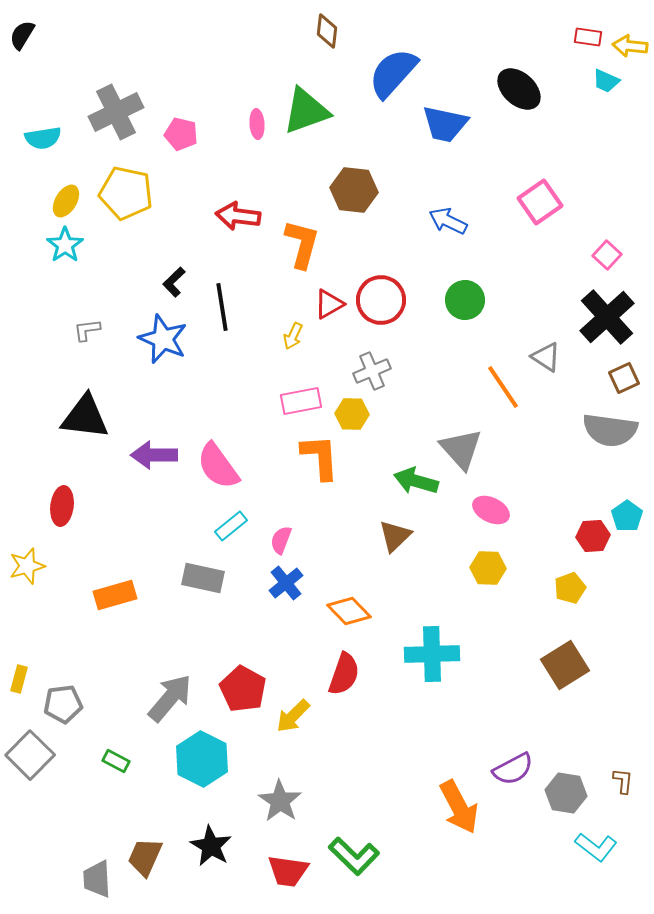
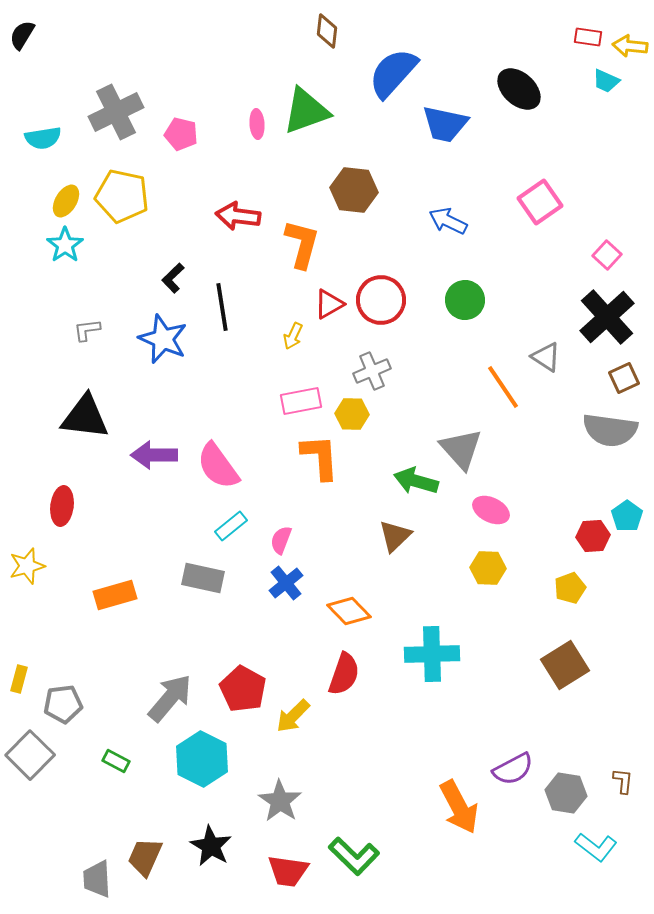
yellow pentagon at (126, 193): moved 4 px left, 3 px down
black L-shape at (174, 282): moved 1 px left, 4 px up
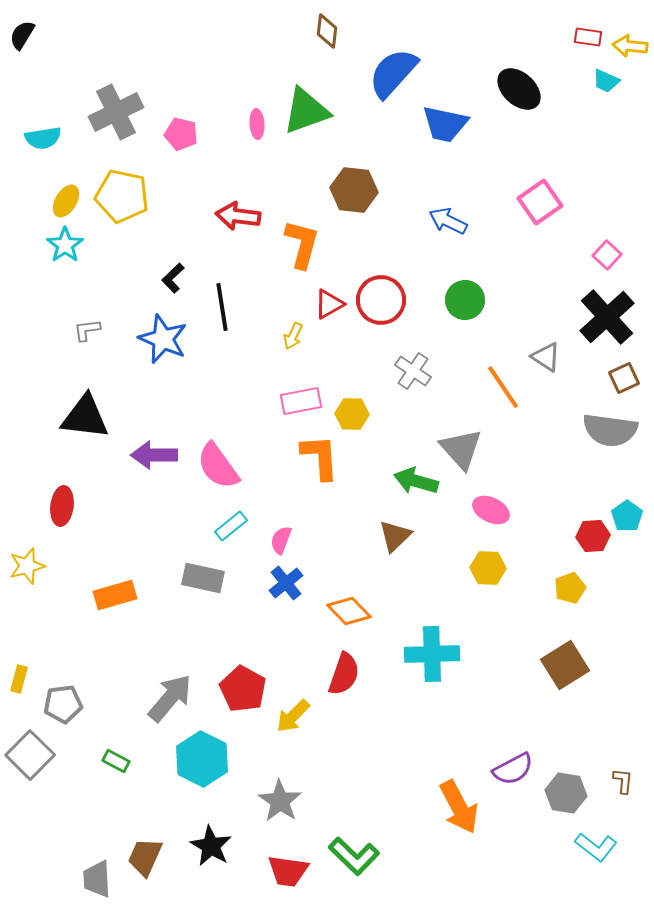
gray cross at (372, 371): moved 41 px right; rotated 33 degrees counterclockwise
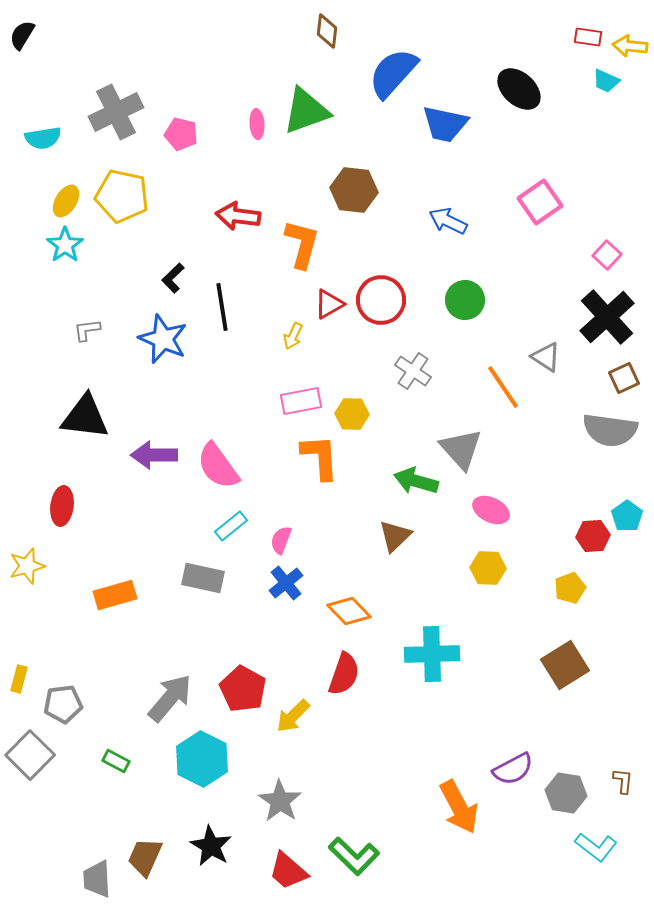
red trapezoid at (288, 871): rotated 33 degrees clockwise
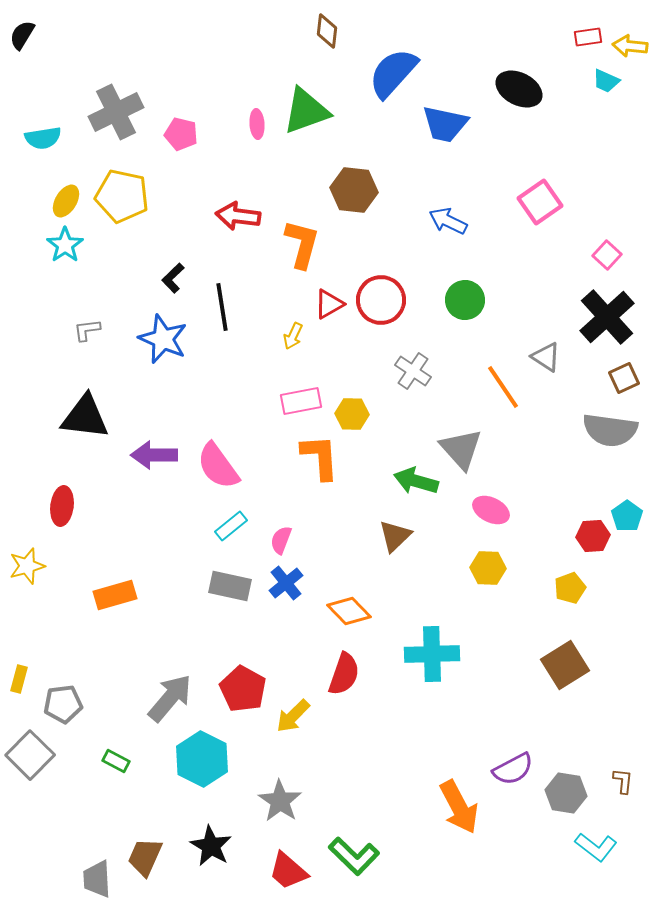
red rectangle at (588, 37): rotated 16 degrees counterclockwise
black ellipse at (519, 89): rotated 15 degrees counterclockwise
gray rectangle at (203, 578): moved 27 px right, 8 px down
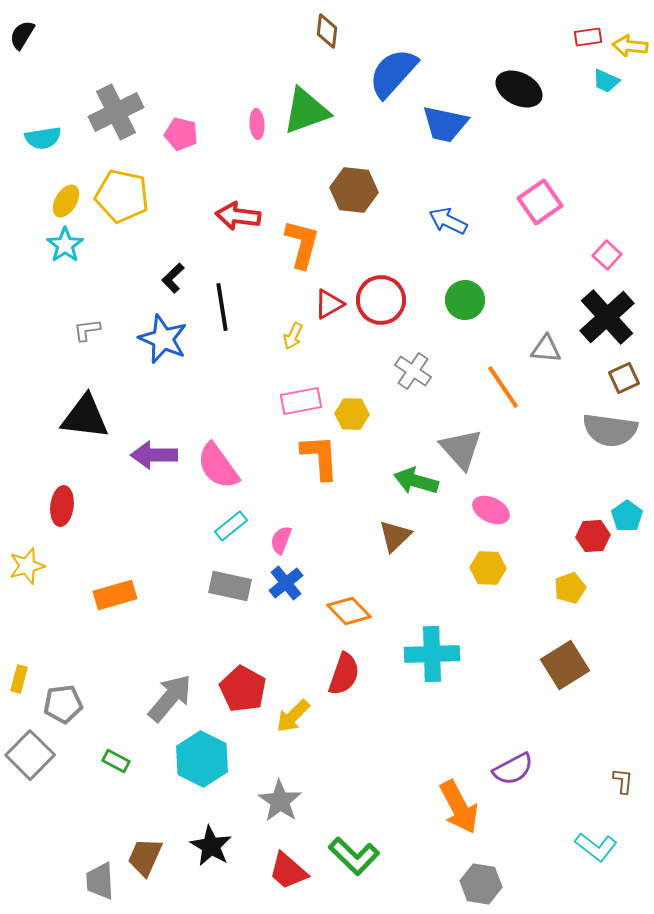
gray triangle at (546, 357): moved 8 px up; rotated 28 degrees counterclockwise
gray hexagon at (566, 793): moved 85 px left, 91 px down
gray trapezoid at (97, 879): moved 3 px right, 2 px down
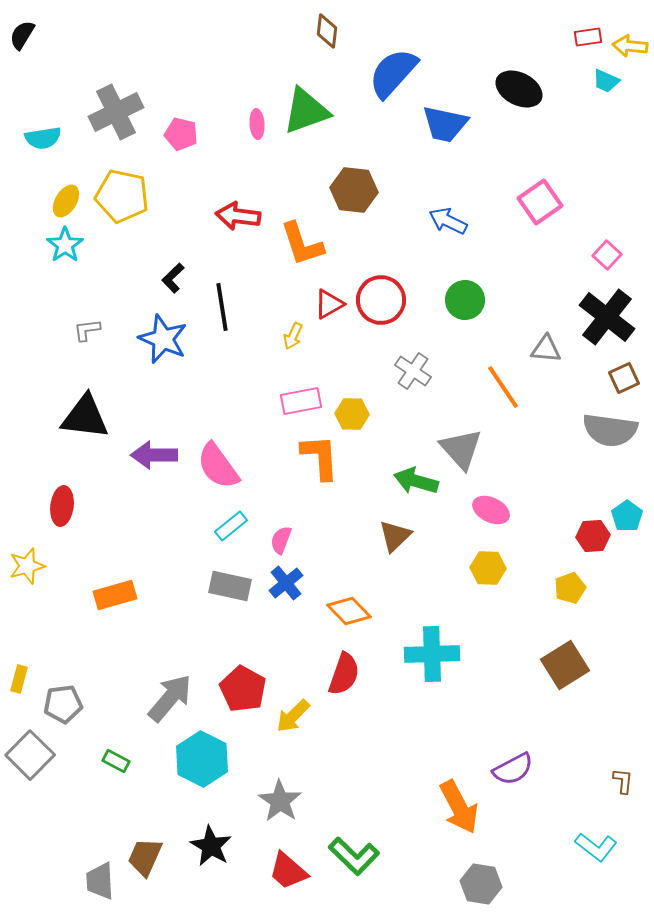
orange L-shape at (302, 244): rotated 147 degrees clockwise
black cross at (607, 317): rotated 10 degrees counterclockwise
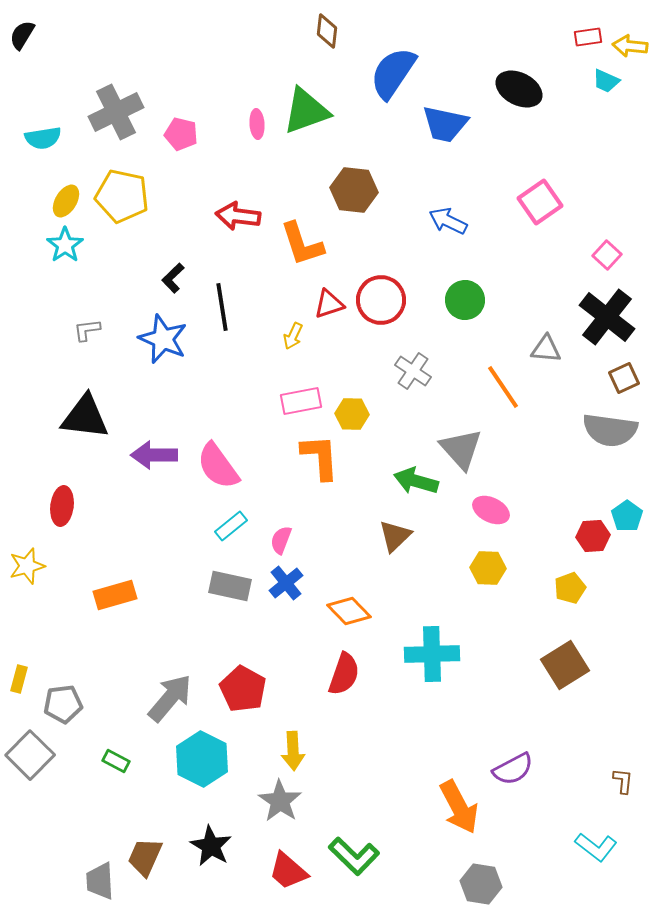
blue semicircle at (393, 73): rotated 8 degrees counterclockwise
red triangle at (329, 304): rotated 12 degrees clockwise
yellow arrow at (293, 716): moved 35 px down; rotated 48 degrees counterclockwise
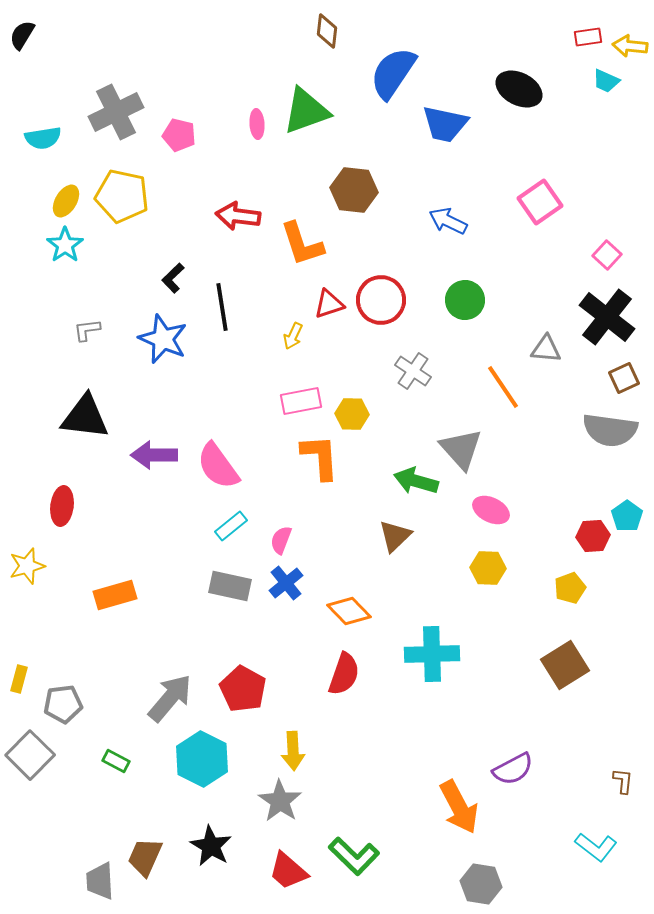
pink pentagon at (181, 134): moved 2 px left, 1 px down
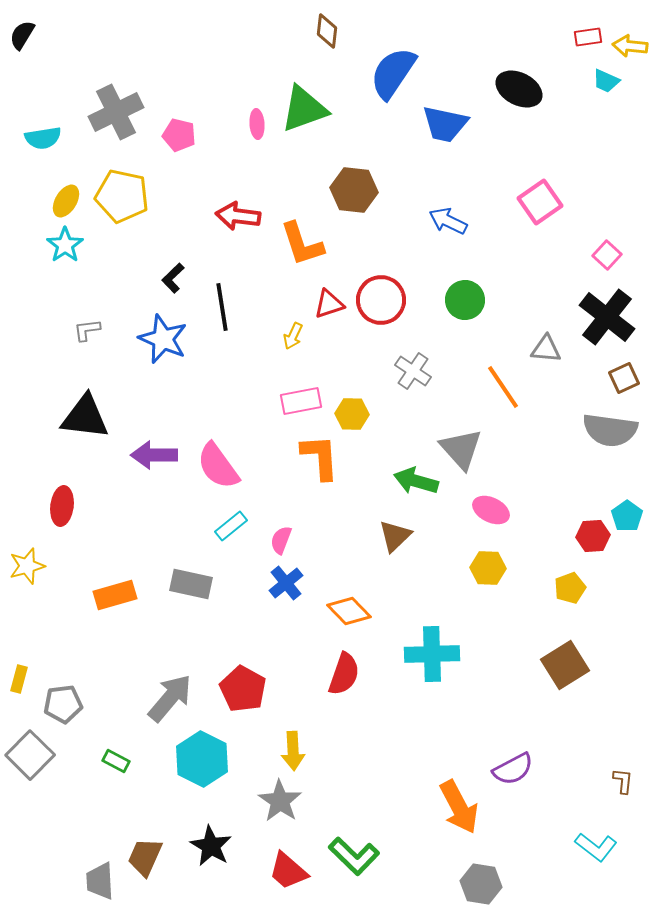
green triangle at (306, 111): moved 2 px left, 2 px up
gray rectangle at (230, 586): moved 39 px left, 2 px up
